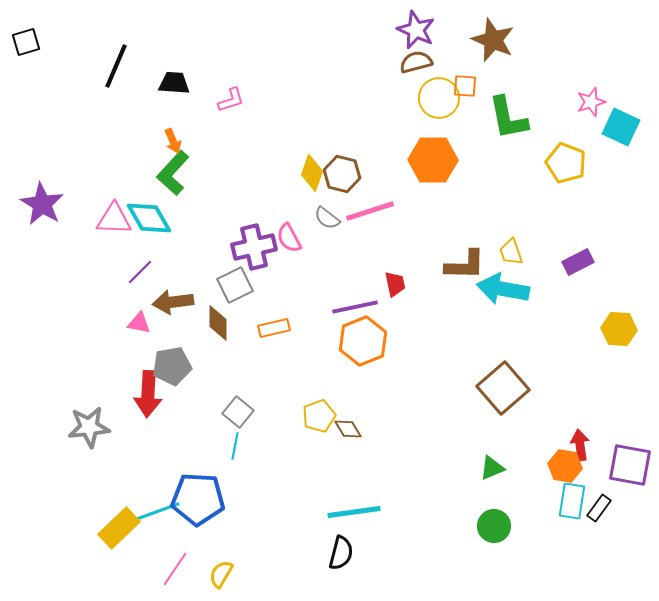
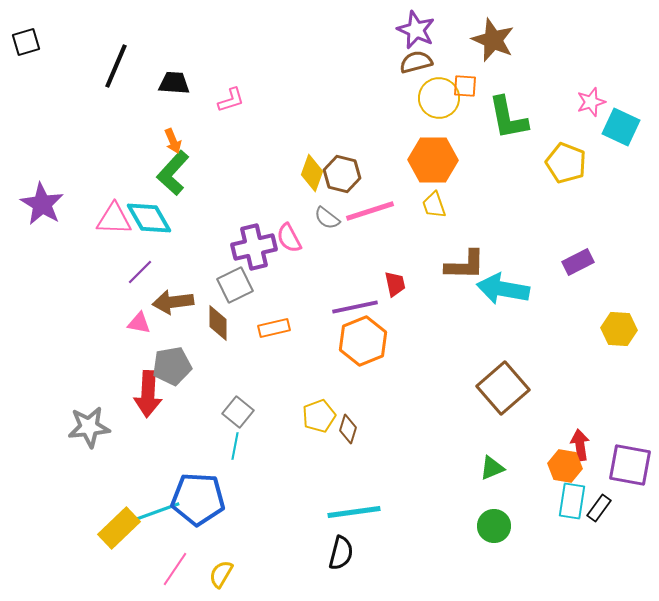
yellow trapezoid at (511, 252): moved 77 px left, 47 px up
brown diamond at (348, 429): rotated 48 degrees clockwise
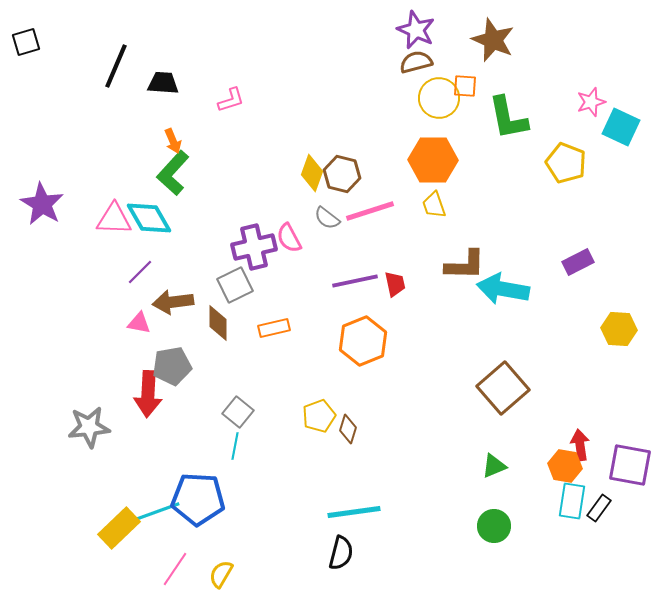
black trapezoid at (174, 83): moved 11 px left
purple line at (355, 307): moved 26 px up
green triangle at (492, 468): moved 2 px right, 2 px up
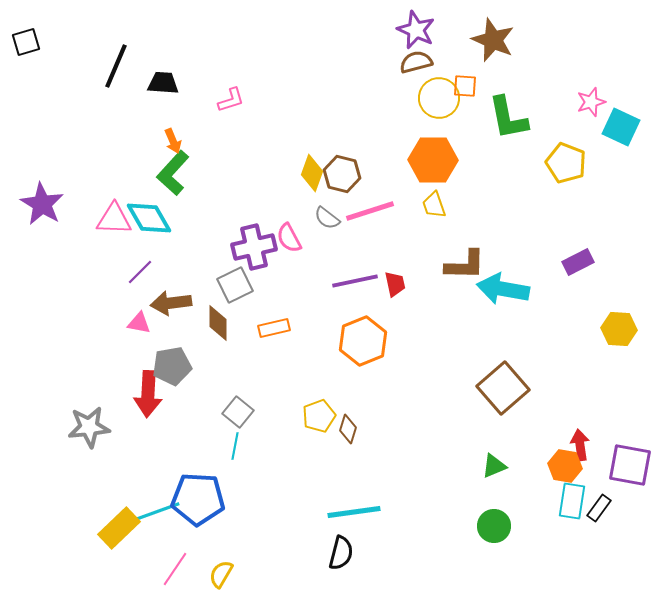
brown arrow at (173, 302): moved 2 px left, 1 px down
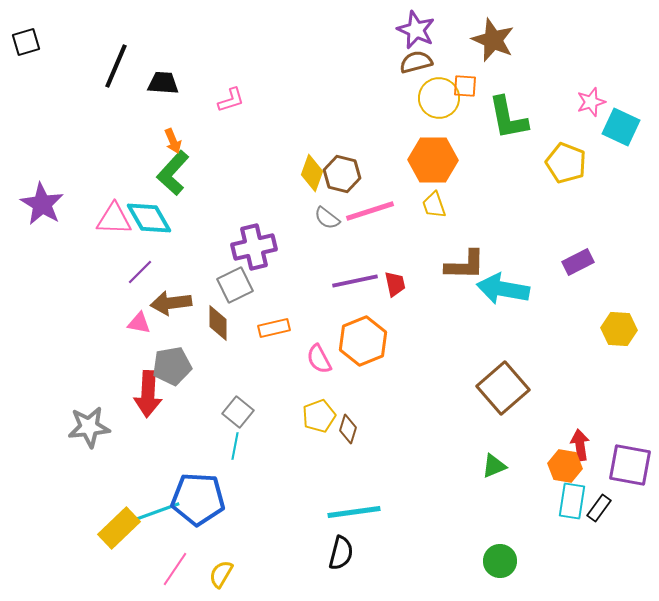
pink semicircle at (289, 238): moved 30 px right, 121 px down
green circle at (494, 526): moved 6 px right, 35 px down
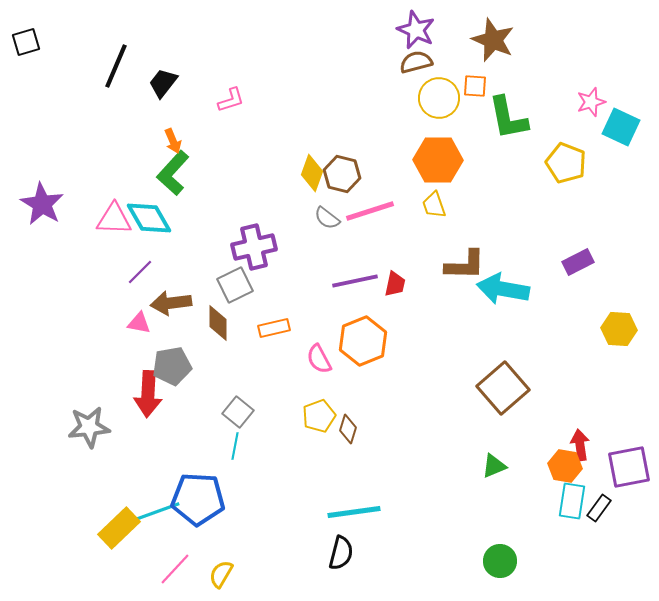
black trapezoid at (163, 83): rotated 56 degrees counterclockwise
orange square at (465, 86): moved 10 px right
orange hexagon at (433, 160): moved 5 px right
red trapezoid at (395, 284): rotated 24 degrees clockwise
purple square at (630, 465): moved 1 px left, 2 px down; rotated 21 degrees counterclockwise
pink line at (175, 569): rotated 9 degrees clockwise
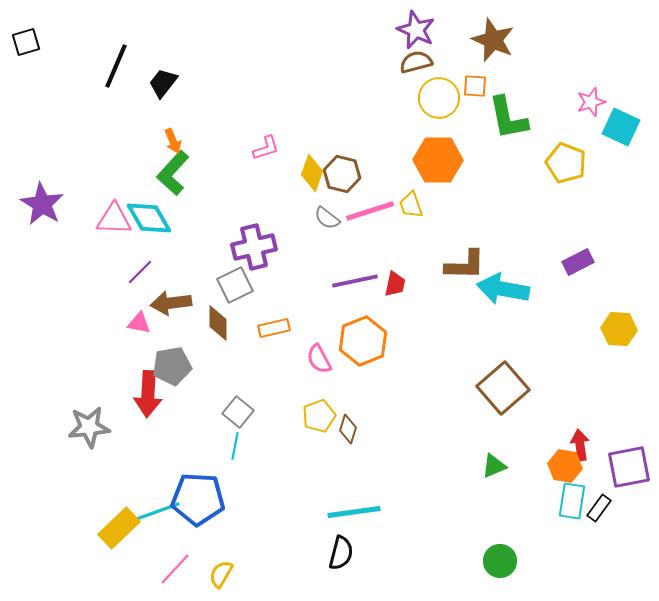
pink L-shape at (231, 100): moved 35 px right, 48 px down
yellow trapezoid at (434, 205): moved 23 px left
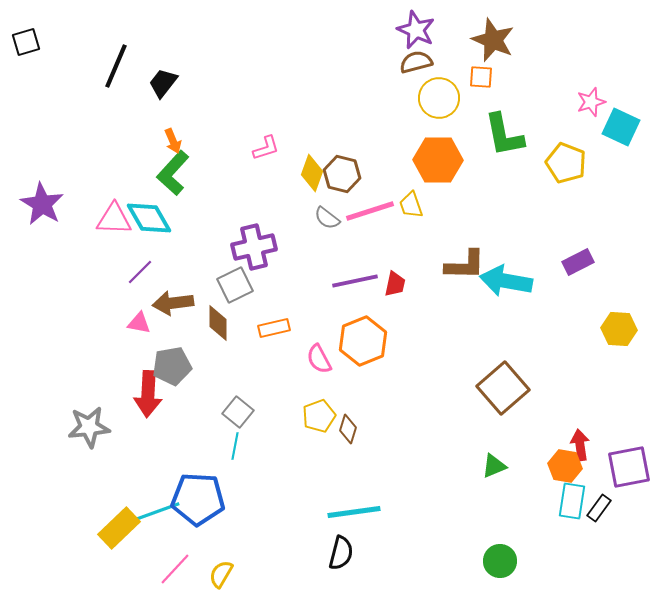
orange square at (475, 86): moved 6 px right, 9 px up
green L-shape at (508, 118): moved 4 px left, 17 px down
cyan arrow at (503, 289): moved 3 px right, 8 px up
brown arrow at (171, 303): moved 2 px right
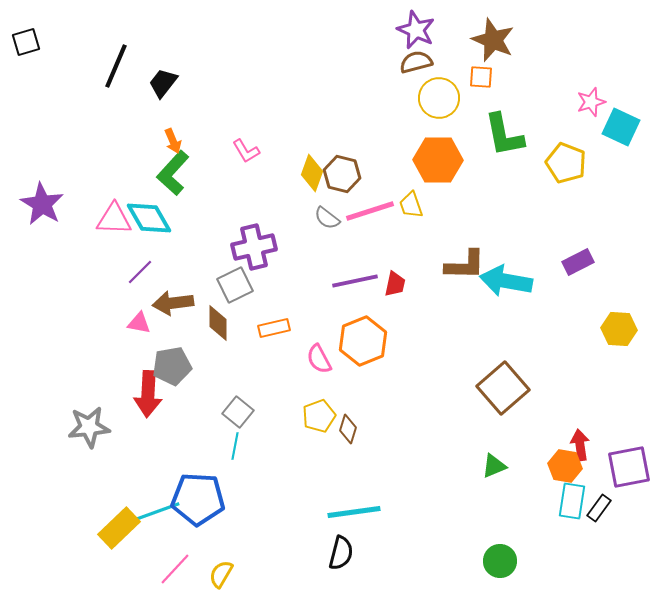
pink L-shape at (266, 148): moved 20 px left, 3 px down; rotated 76 degrees clockwise
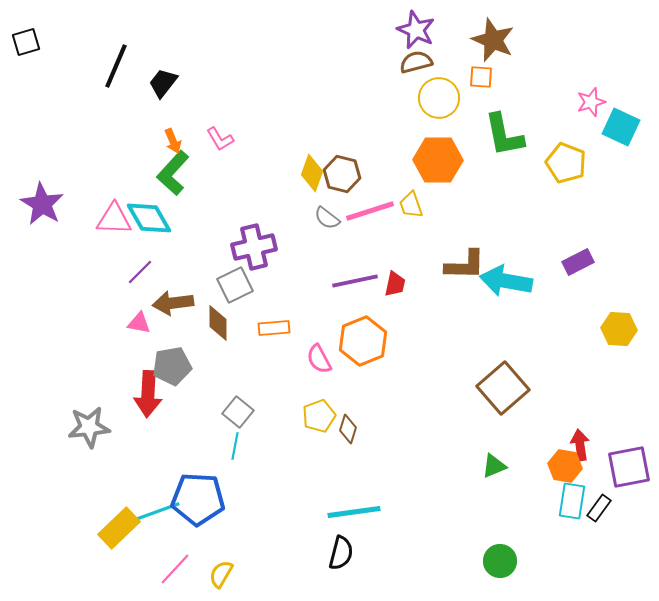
pink L-shape at (246, 151): moved 26 px left, 12 px up
orange rectangle at (274, 328): rotated 8 degrees clockwise
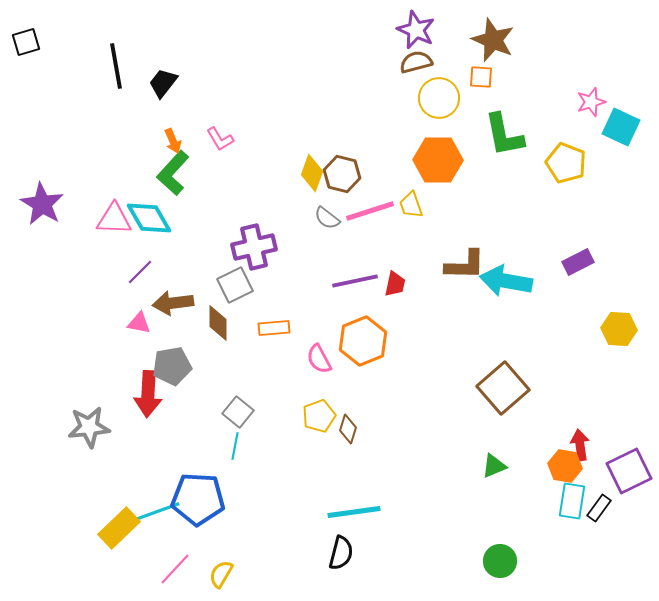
black line at (116, 66): rotated 33 degrees counterclockwise
purple square at (629, 467): moved 4 px down; rotated 15 degrees counterclockwise
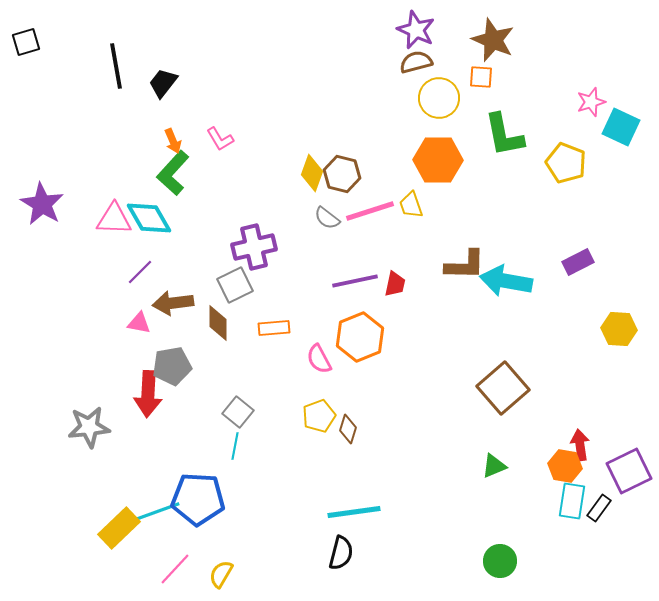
orange hexagon at (363, 341): moved 3 px left, 4 px up
